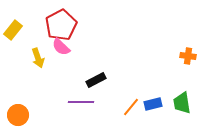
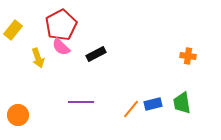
black rectangle: moved 26 px up
orange line: moved 2 px down
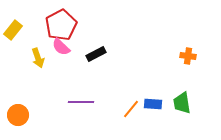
blue rectangle: rotated 18 degrees clockwise
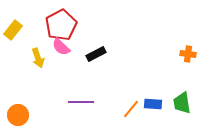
orange cross: moved 2 px up
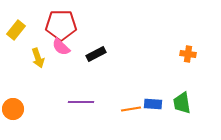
red pentagon: rotated 28 degrees clockwise
yellow rectangle: moved 3 px right
orange line: rotated 42 degrees clockwise
orange circle: moved 5 px left, 6 px up
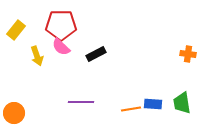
yellow arrow: moved 1 px left, 2 px up
orange circle: moved 1 px right, 4 px down
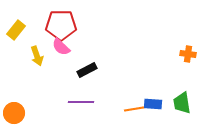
black rectangle: moved 9 px left, 16 px down
orange line: moved 3 px right
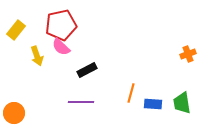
red pentagon: rotated 12 degrees counterclockwise
orange cross: rotated 28 degrees counterclockwise
orange line: moved 3 px left, 16 px up; rotated 66 degrees counterclockwise
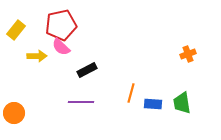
yellow arrow: rotated 72 degrees counterclockwise
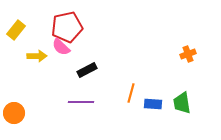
red pentagon: moved 6 px right, 2 px down
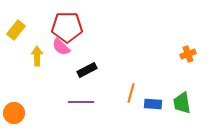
red pentagon: rotated 12 degrees clockwise
yellow arrow: rotated 90 degrees counterclockwise
